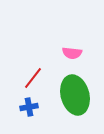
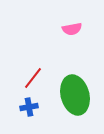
pink semicircle: moved 24 px up; rotated 18 degrees counterclockwise
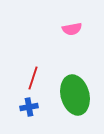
red line: rotated 20 degrees counterclockwise
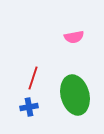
pink semicircle: moved 2 px right, 8 px down
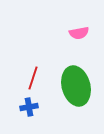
pink semicircle: moved 5 px right, 4 px up
green ellipse: moved 1 px right, 9 px up
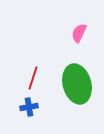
pink semicircle: rotated 126 degrees clockwise
green ellipse: moved 1 px right, 2 px up
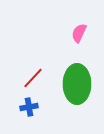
red line: rotated 25 degrees clockwise
green ellipse: rotated 15 degrees clockwise
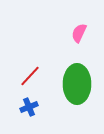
red line: moved 3 px left, 2 px up
blue cross: rotated 12 degrees counterclockwise
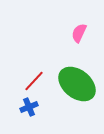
red line: moved 4 px right, 5 px down
green ellipse: rotated 51 degrees counterclockwise
